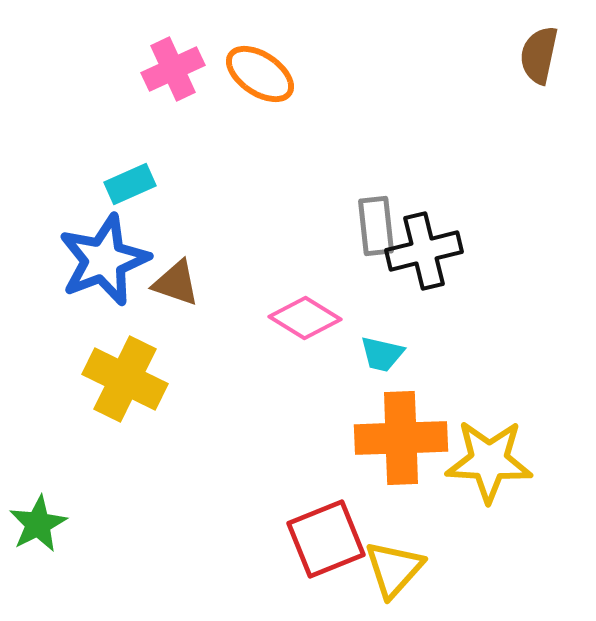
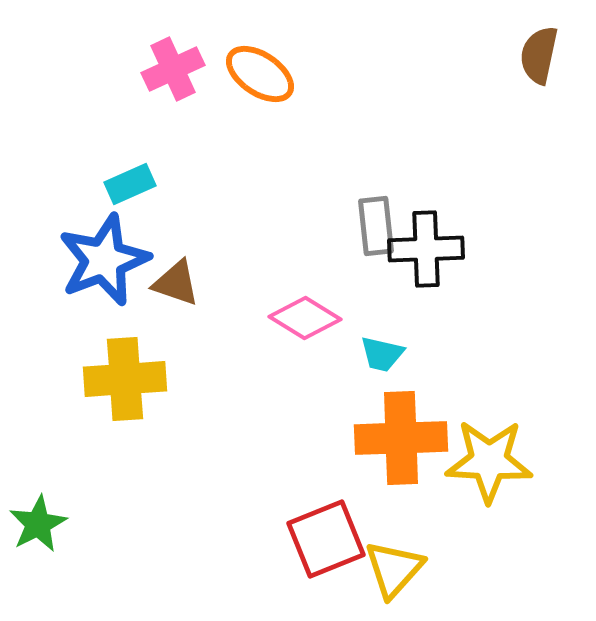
black cross: moved 2 px right, 2 px up; rotated 12 degrees clockwise
yellow cross: rotated 30 degrees counterclockwise
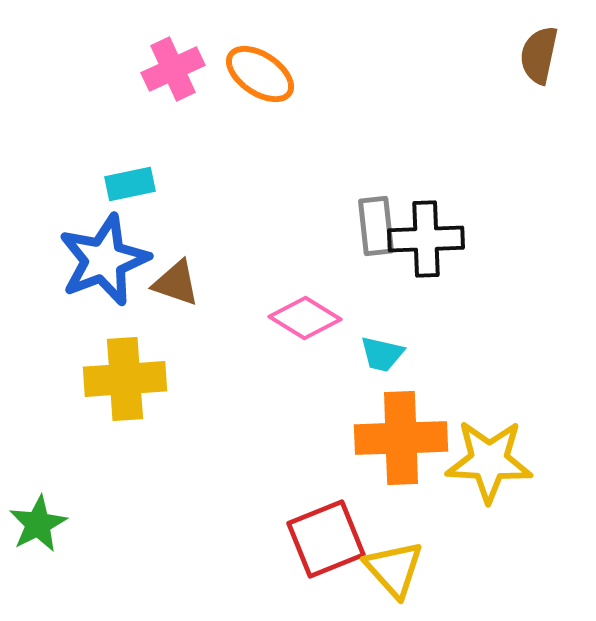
cyan rectangle: rotated 12 degrees clockwise
black cross: moved 10 px up
yellow triangle: rotated 24 degrees counterclockwise
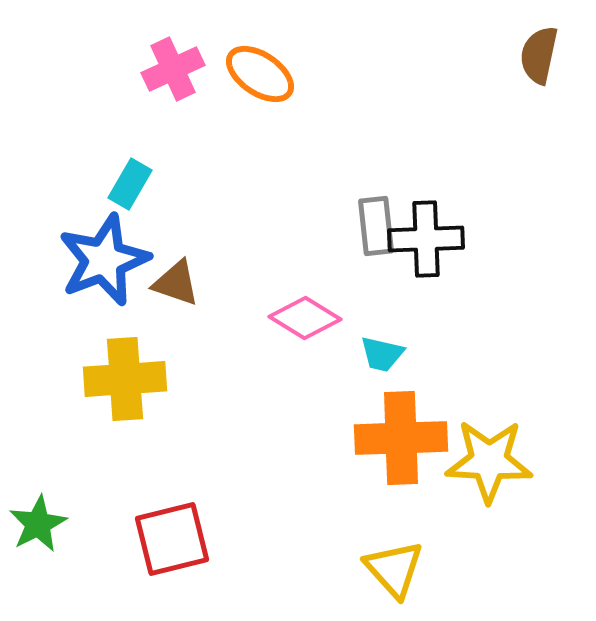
cyan rectangle: rotated 48 degrees counterclockwise
red square: moved 154 px left; rotated 8 degrees clockwise
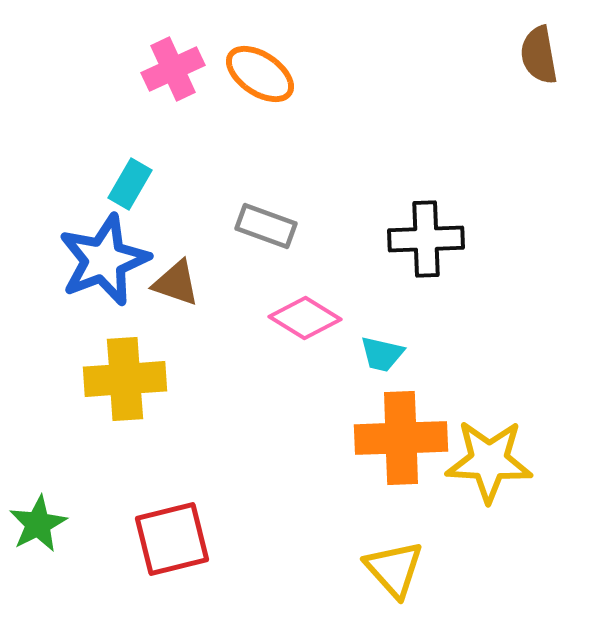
brown semicircle: rotated 22 degrees counterclockwise
gray rectangle: moved 110 px left; rotated 64 degrees counterclockwise
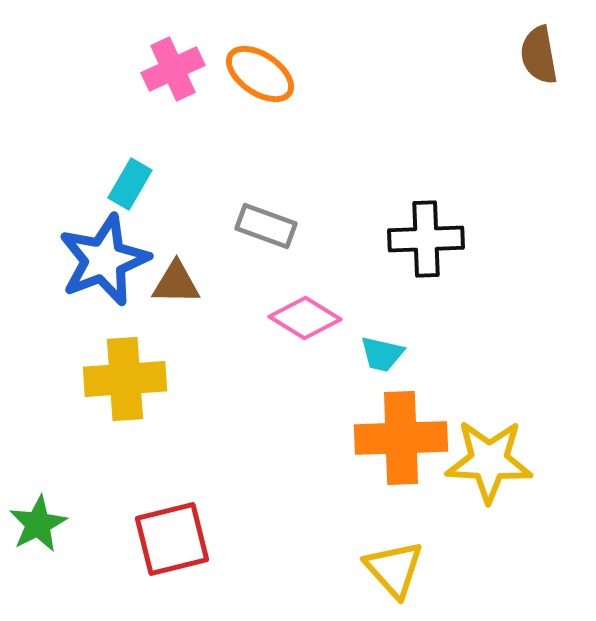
brown triangle: rotated 18 degrees counterclockwise
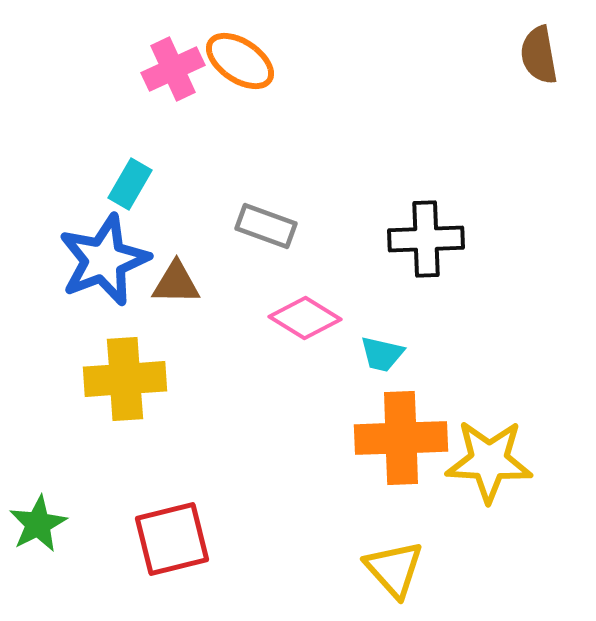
orange ellipse: moved 20 px left, 13 px up
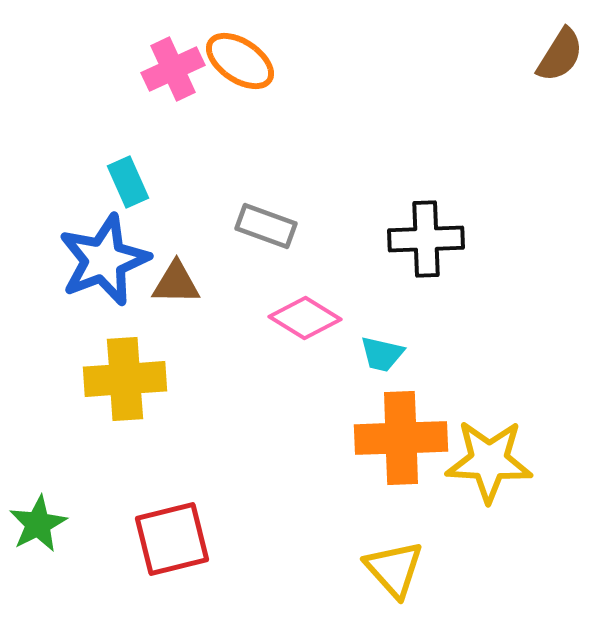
brown semicircle: moved 21 px right; rotated 138 degrees counterclockwise
cyan rectangle: moved 2 px left, 2 px up; rotated 54 degrees counterclockwise
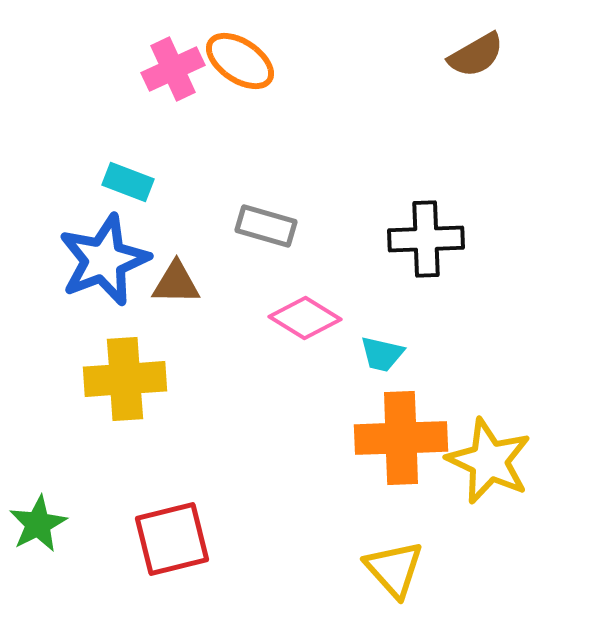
brown semicircle: moved 84 px left; rotated 28 degrees clockwise
cyan rectangle: rotated 45 degrees counterclockwise
gray rectangle: rotated 4 degrees counterclockwise
yellow star: rotated 22 degrees clockwise
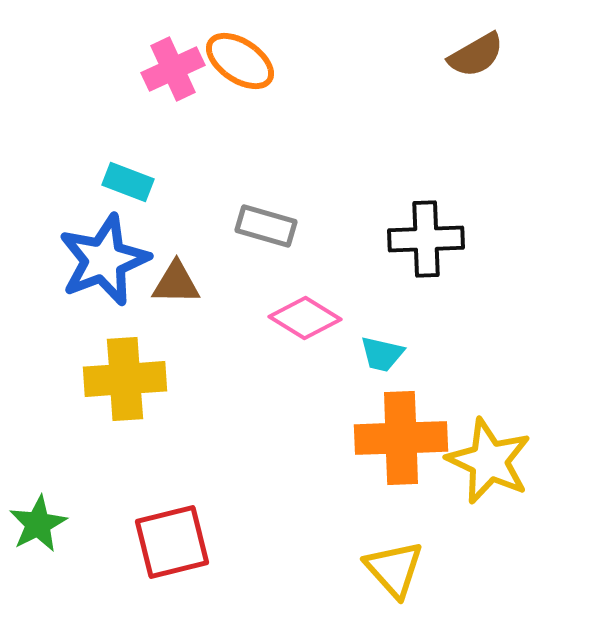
red square: moved 3 px down
